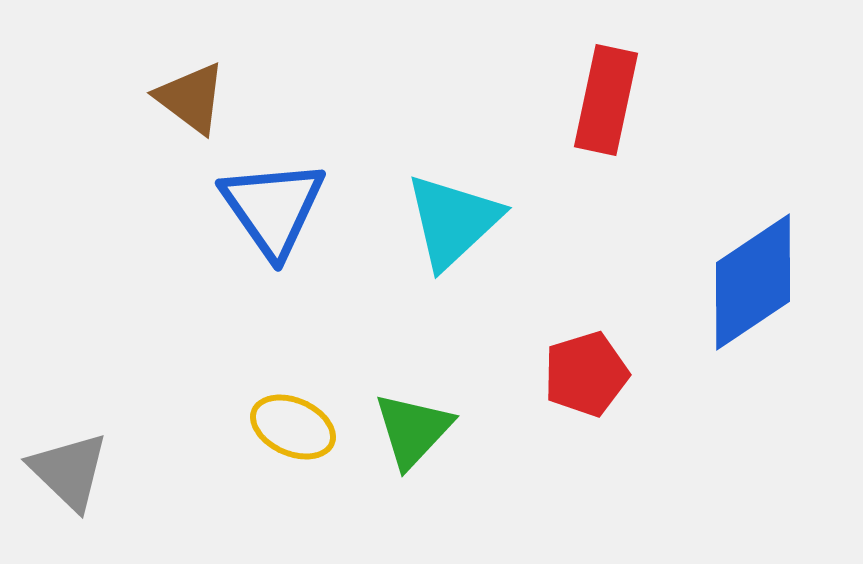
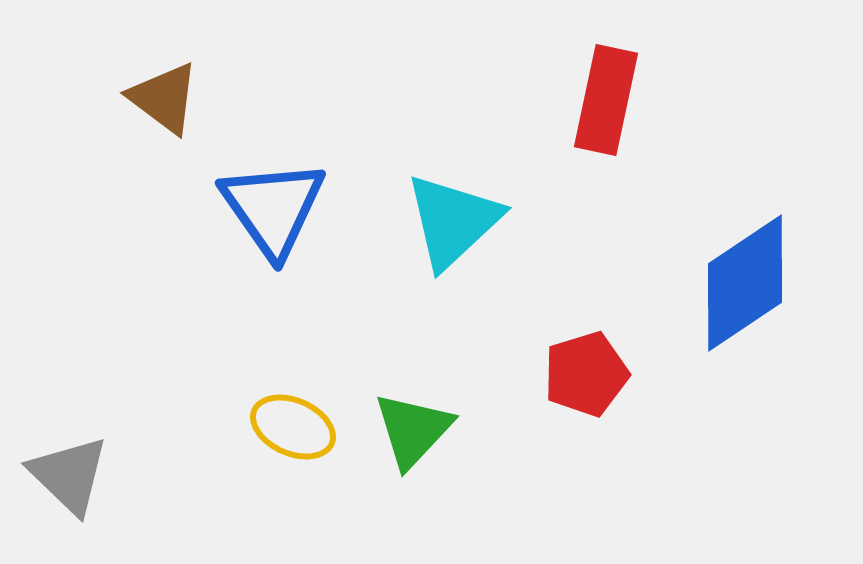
brown triangle: moved 27 px left
blue diamond: moved 8 px left, 1 px down
gray triangle: moved 4 px down
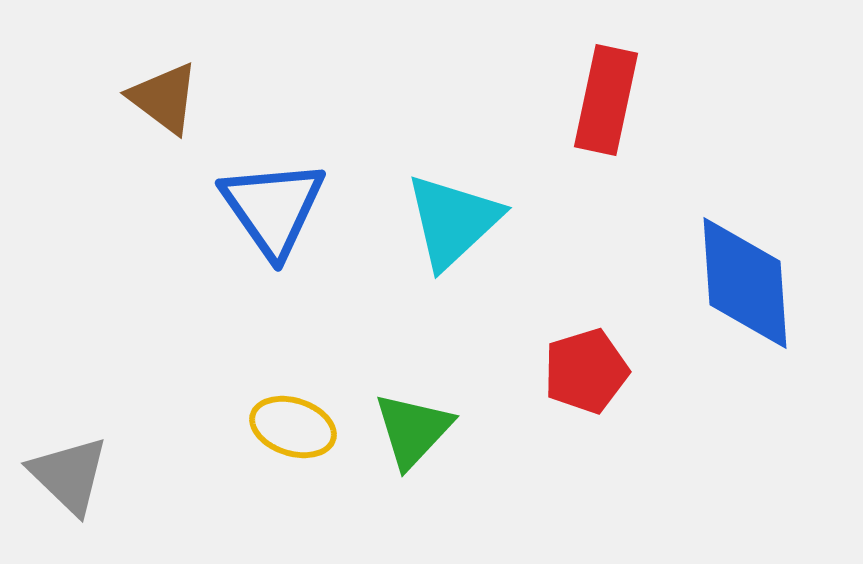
blue diamond: rotated 60 degrees counterclockwise
red pentagon: moved 3 px up
yellow ellipse: rotated 6 degrees counterclockwise
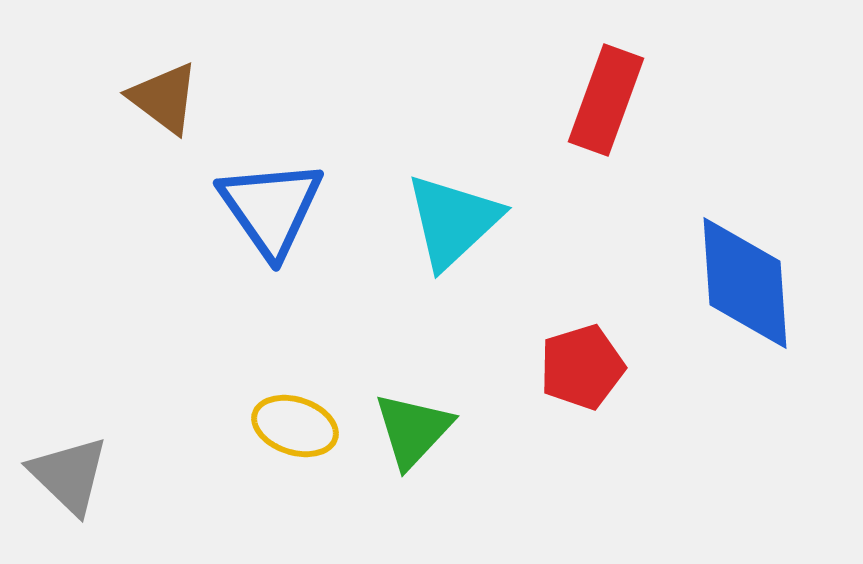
red rectangle: rotated 8 degrees clockwise
blue triangle: moved 2 px left
red pentagon: moved 4 px left, 4 px up
yellow ellipse: moved 2 px right, 1 px up
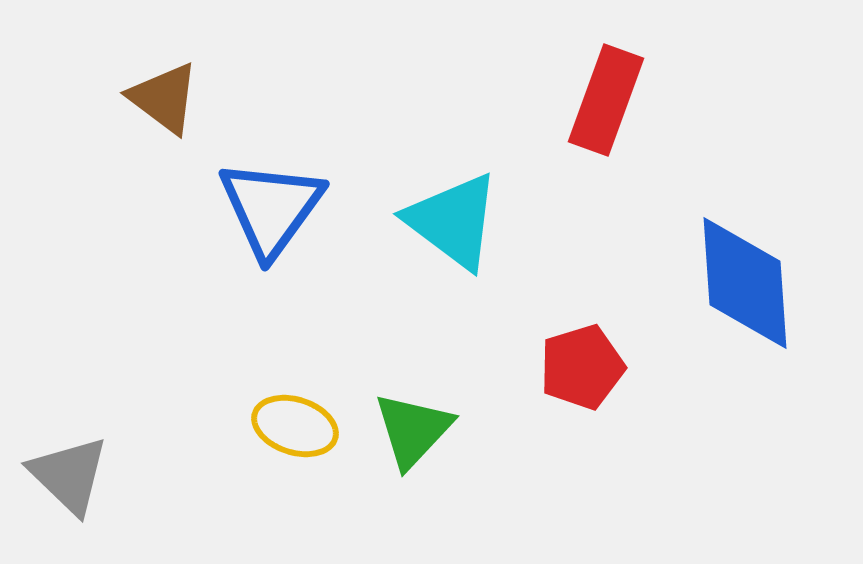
blue triangle: rotated 11 degrees clockwise
cyan triangle: rotated 40 degrees counterclockwise
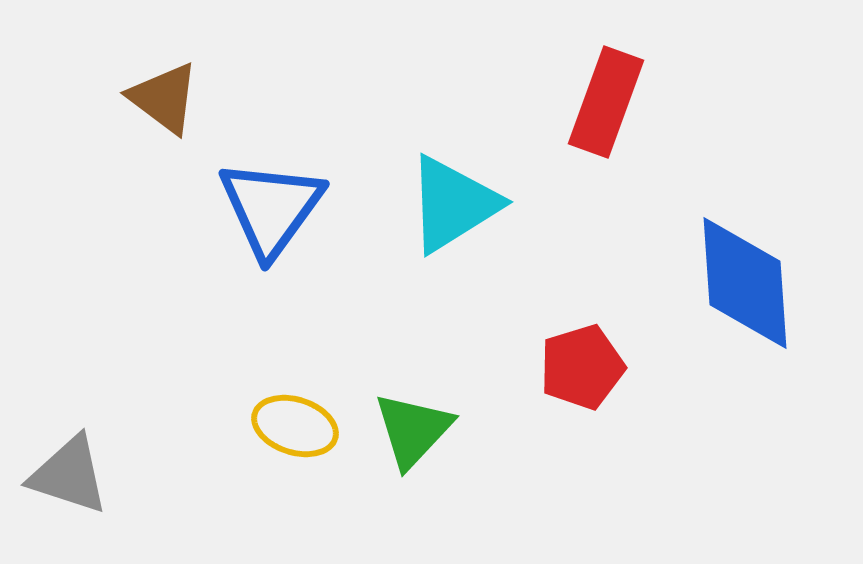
red rectangle: moved 2 px down
cyan triangle: moved 17 px up; rotated 51 degrees clockwise
gray triangle: rotated 26 degrees counterclockwise
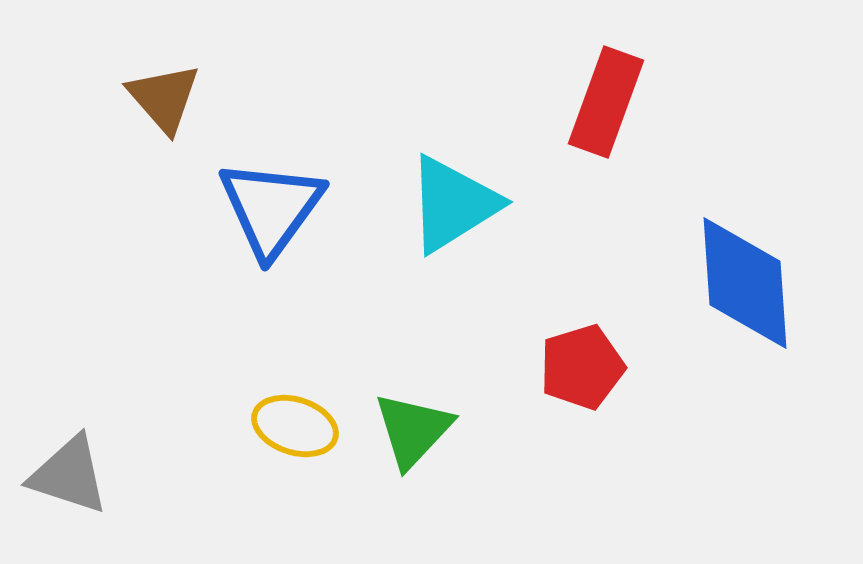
brown triangle: rotated 12 degrees clockwise
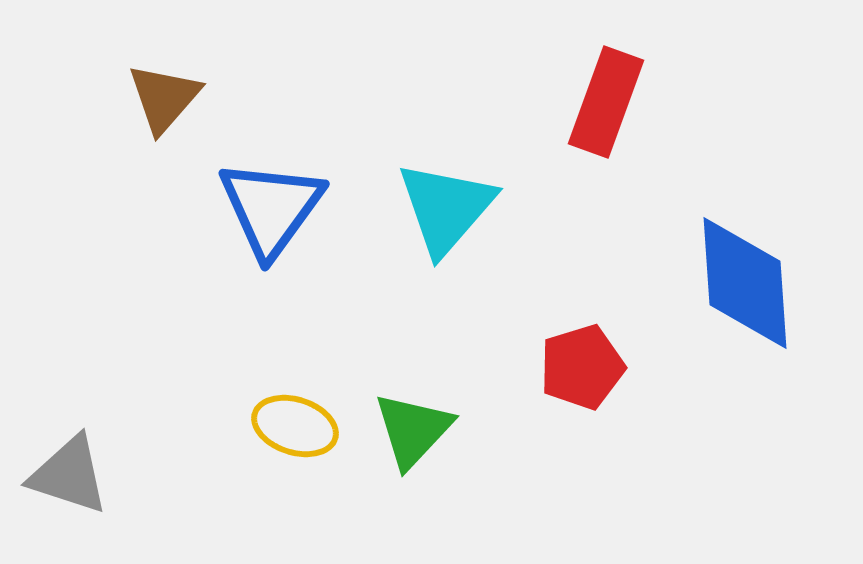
brown triangle: rotated 22 degrees clockwise
cyan triangle: moved 7 px left, 4 px down; rotated 17 degrees counterclockwise
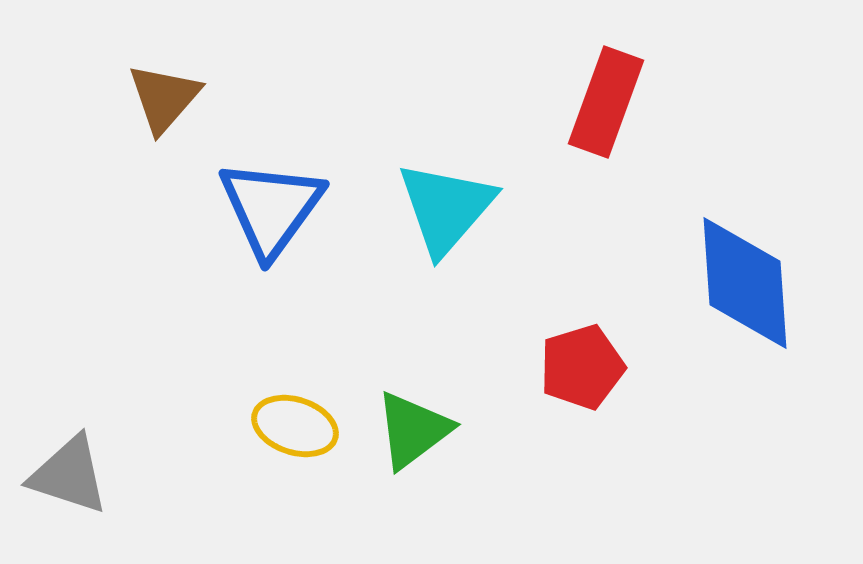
green triangle: rotated 10 degrees clockwise
